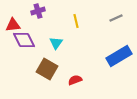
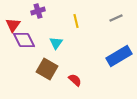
red triangle: rotated 49 degrees counterclockwise
red semicircle: rotated 64 degrees clockwise
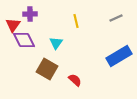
purple cross: moved 8 px left, 3 px down; rotated 16 degrees clockwise
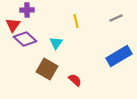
purple cross: moved 3 px left, 4 px up
purple diamond: moved 1 px right, 1 px up; rotated 20 degrees counterclockwise
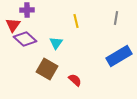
gray line: rotated 56 degrees counterclockwise
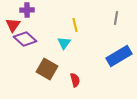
yellow line: moved 1 px left, 4 px down
cyan triangle: moved 8 px right
red semicircle: rotated 32 degrees clockwise
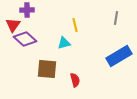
cyan triangle: rotated 40 degrees clockwise
brown square: rotated 25 degrees counterclockwise
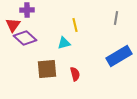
purple diamond: moved 1 px up
brown square: rotated 10 degrees counterclockwise
red semicircle: moved 6 px up
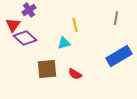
purple cross: moved 2 px right; rotated 32 degrees counterclockwise
red semicircle: rotated 136 degrees clockwise
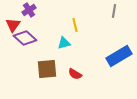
gray line: moved 2 px left, 7 px up
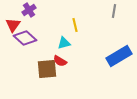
red semicircle: moved 15 px left, 13 px up
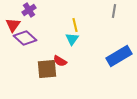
cyan triangle: moved 8 px right, 4 px up; rotated 40 degrees counterclockwise
